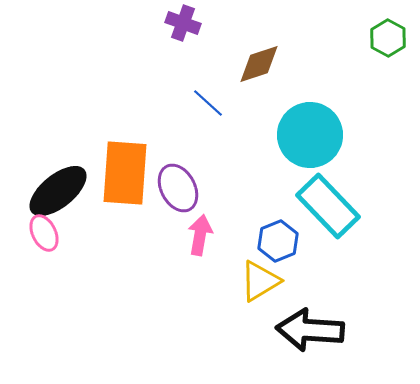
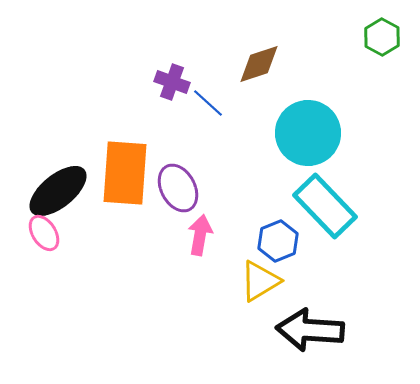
purple cross: moved 11 px left, 59 px down
green hexagon: moved 6 px left, 1 px up
cyan circle: moved 2 px left, 2 px up
cyan rectangle: moved 3 px left
pink ellipse: rotated 6 degrees counterclockwise
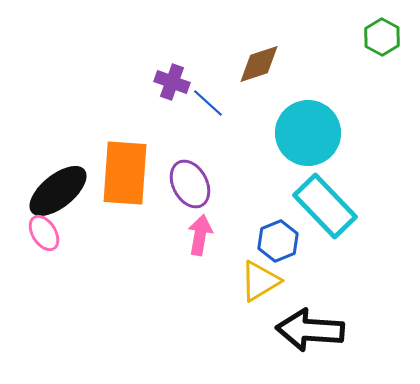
purple ellipse: moved 12 px right, 4 px up
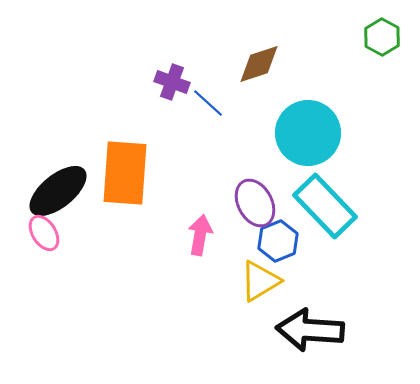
purple ellipse: moved 65 px right, 19 px down
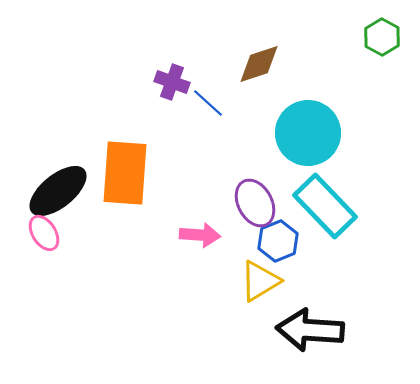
pink arrow: rotated 84 degrees clockwise
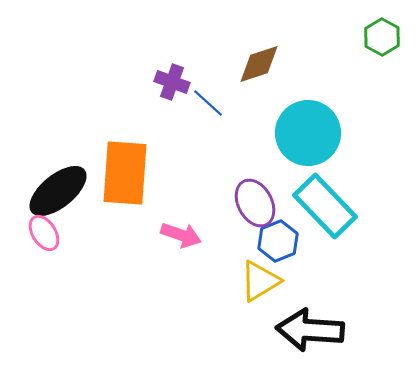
pink arrow: moved 19 px left; rotated 15 degrees clockwise
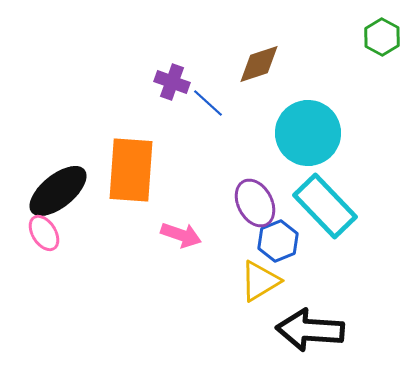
orange rectangle: moved 6 px right, 3 px up
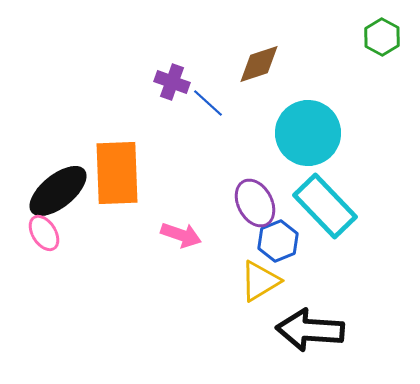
orange rectangle: moved 14 px left, 3 px down; rotated 6 degrees counterclockwise
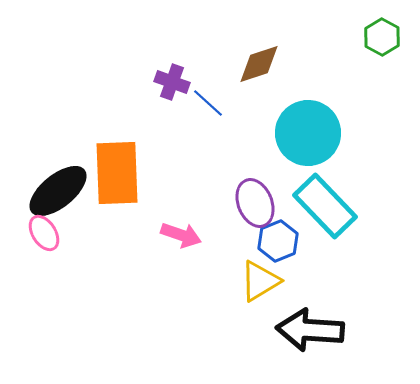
purple ellipse: rotated 6 degrees clockwise
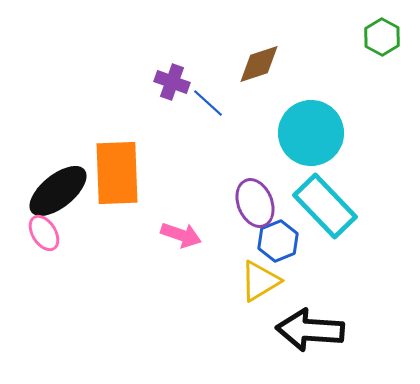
cyan circle: moved 3 px right
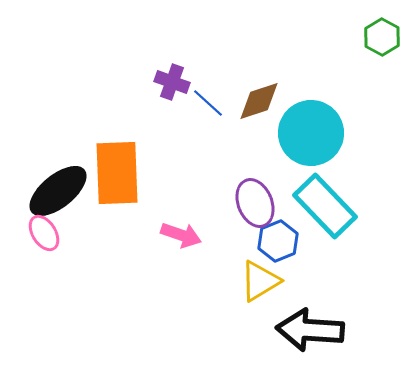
brown diamond: moved 37 px down
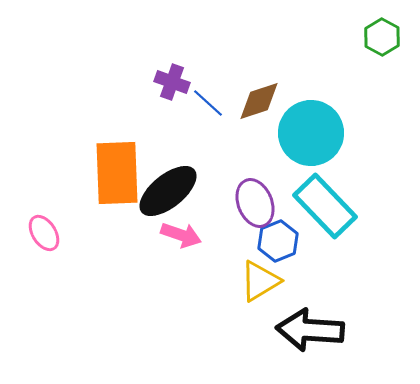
black ellipse: moved 110 px right
